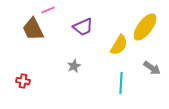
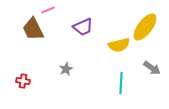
yellow semicircle: rotated 45 degrees clockwise
gray star: moved 8 px left, 3 px down
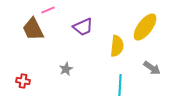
yellow semicircle: moved 2 px left, 1 px down; rotated 70 degrees counterclockwise
cyan line: moved 1 px left, 2 px down
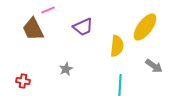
gray arrow: moved 2 px right, 2 px up
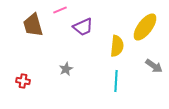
pink line: moved 12 px right
brown trapezoid: moved 4 px up; rotated 10 degrees clockwise
cyan line: moved 4 px left, 4 px up
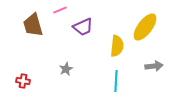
gray arrow: rotated 42 degrees counterclockwise
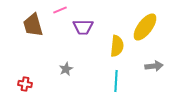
purple trapezoid: rotated 25 degrees clockwise
red cross: moved 2 px right, 3 px down
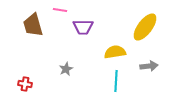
pink line: rotated 32 degrees clockwise
yellow semicircle: moved 2 px left, 6 px down; rotated 105 degrees counterclockwise
gray arrow: moved 5 px left
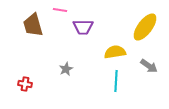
gray arrow: rotated 42 degrees clockwise
